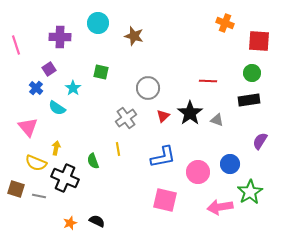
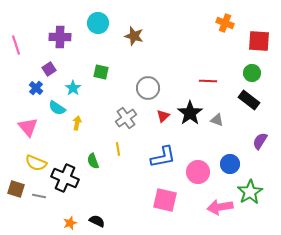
black rectangle: rotated 45 degrees clockwise
yellow arrow: moved 21 px right, 25 px up
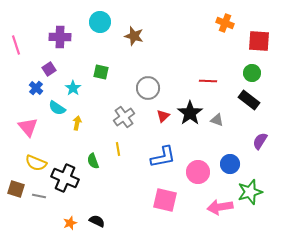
cyan circle: moved 2 px right, 1 px up
gray cross: moved 2 px left, 1 px up
green star: rotated 15 degrees clockwise
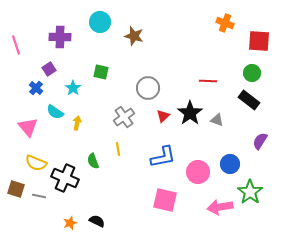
cyan semicircle: moved 2 px left, 4 px down
green star: rotated 20 degrees counterclockwise
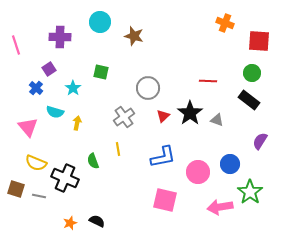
cyan semicircle: rotated 18 degrees counterclockwise
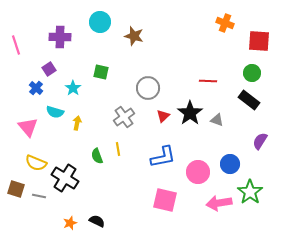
green semicircle: moved 4 px right, 5 px up
black cross: rotated 8 degrees clockwise
pink arrow: moved 1 px left, 4 px up
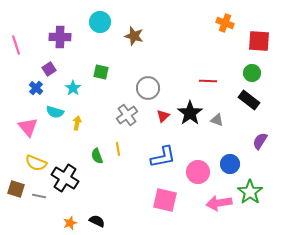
gray cross: moved 3 px right, 2 px up
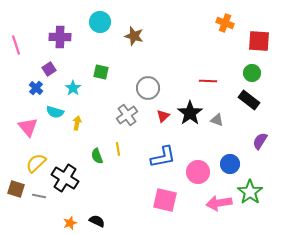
yellow semicircle: rotated 115 degrees clockwise
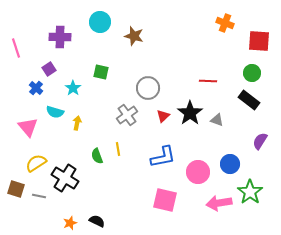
pink line: moved 3 px down
yellow semicircle: rotated 10 degrees clockwise
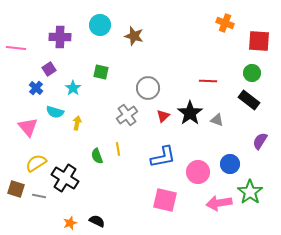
cyan circle: moved 3 px down
pink line: rotated 66 degrees counterclockwise
